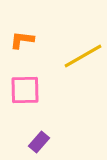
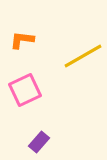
pink square: rotated 24 degrees counterclockwise
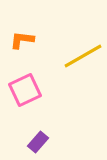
purple rectangle: moved 1 px left
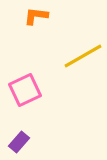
orange L-shape: moved 14 px right, 24 px up
purple rectangle: moved 19 px left
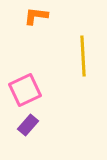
yellow line: rotated 63 degrees counterclockwise
purple rectangle: moved 9 px right, 17 px up
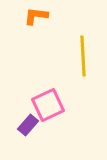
pink square: moved 23 px right, 15 px down
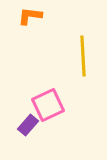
orange L-shape: moved 6 px left
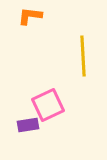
purple rectangle: rotated 40 degrees clockwise
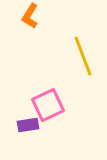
orange L-shape: rotated 65 degrees counterclockwise
yellow line: rotated 18 degrees counterclockwise
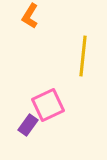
yellow line: rotated 27 degrees clockwise
purple rectangle: rotated 45 degrees counterclockwise
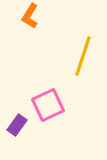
yellow line: rotated 12 degrees clockwise
purple rectangle: moved 11 px left
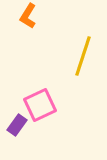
orange L-shape: moved 2 px left
pink square: moved 8 px left
